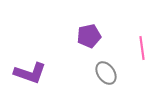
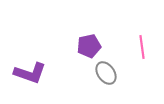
purple pentagon: moved 10 px down
pink line: moved 1 px up
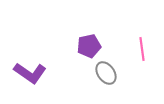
pink line: moved 2 px down
purple L-shape: rotated 16 degrees clockwise
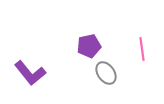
purple L-shape: rotated 16 degrees clockwise
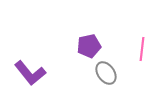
pink line: rotated 15 degrees clockwise
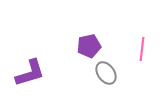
purple L-shape: rotated 68 degrees counterclockwise
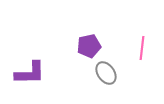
pink line: moved 1 px up
purple L-shape: rotated 16 degrees clockwise
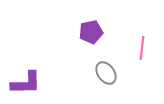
purple pentagon: moved 2 px right, 14 px up
purple L-shape: moved 4 px left, 10 px down
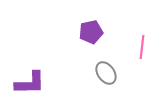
pink line: moved 1 px up
purple L-shape: moved 4 px right
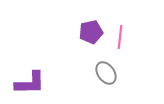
pink line: moved 22 px left, 10 px up
